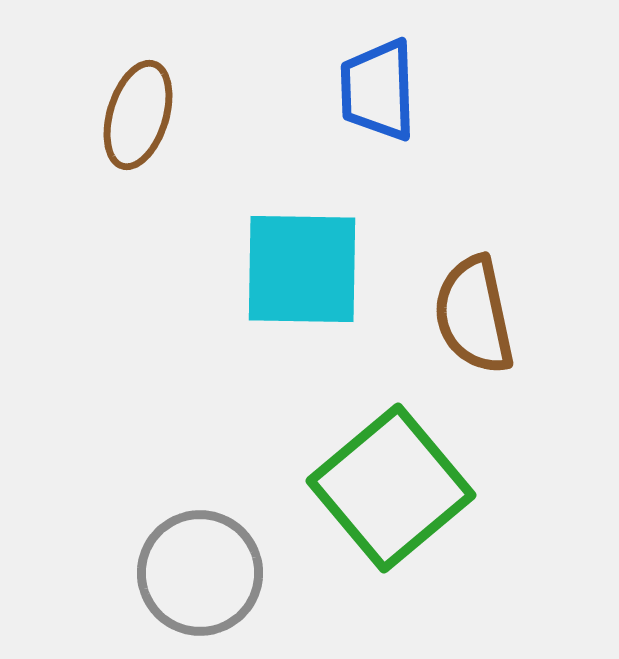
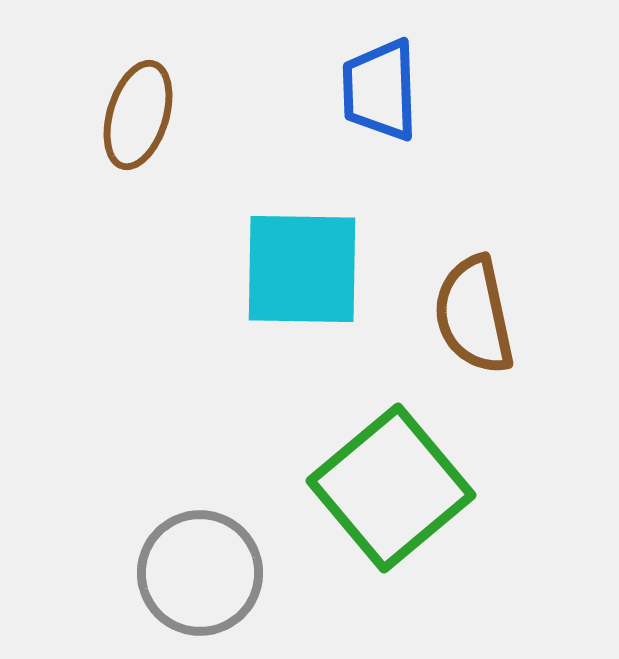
blue trapezoid: moved 2 px right
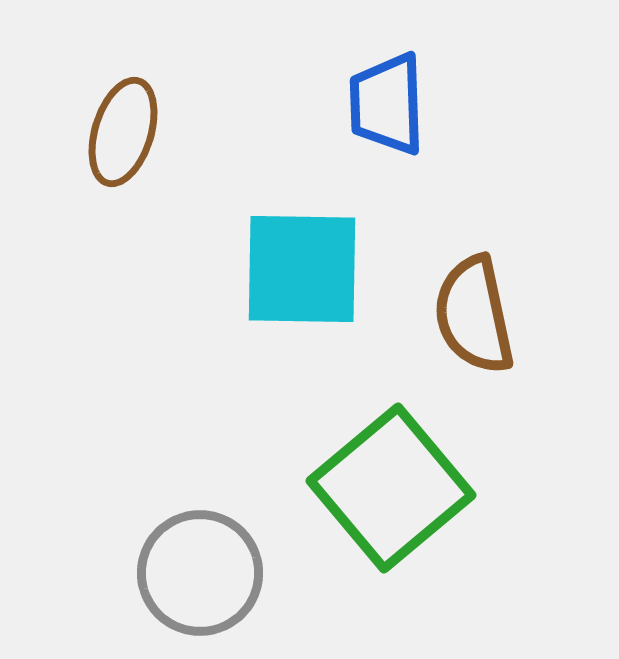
blue trapezoid: moved 7 px right, 14 px down
brown ellipse: moved 15 px left, 17 px down
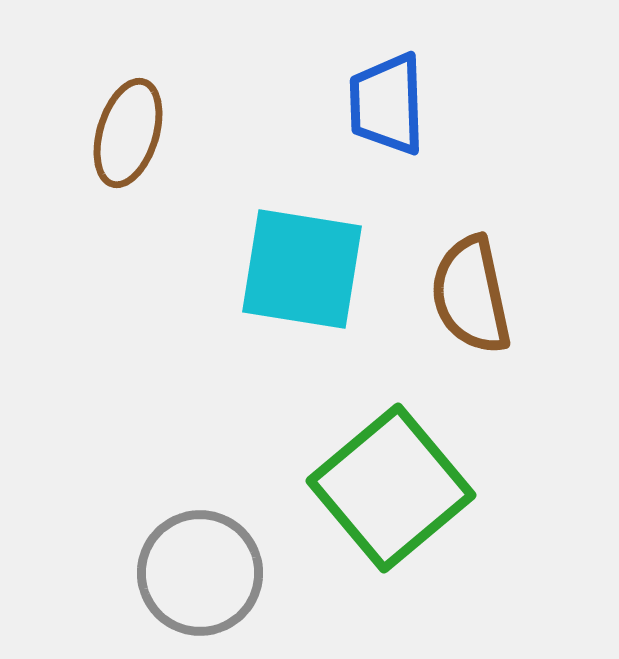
brown ellipse: moved 5 px right, 1 px down
cyan square: rotated 8 degrees clockwise
brown semicircle: moved 3 px left, 20 px up
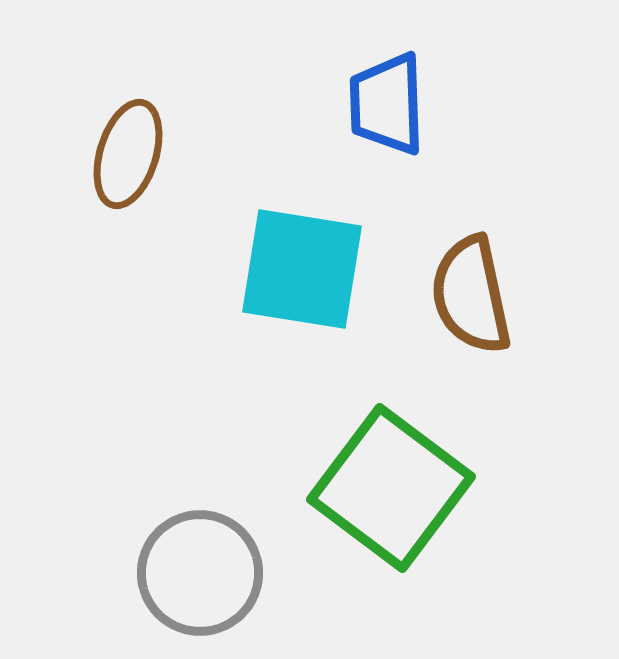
brown ellipse: moved 21 px down
green square: rotated 13 degrees counterclockwise
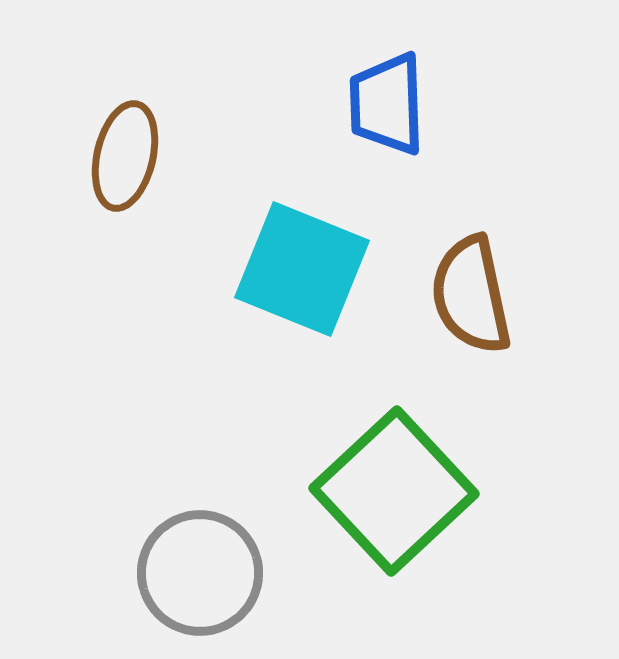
brown ellipse: moved 3 px left, 2 px down; rotated 4 degrees counterclockwise
cyan square: rotated 13 degrees clockwise
green square: moved 3 px right, 3 px down; rotated 10 degrees clockwise
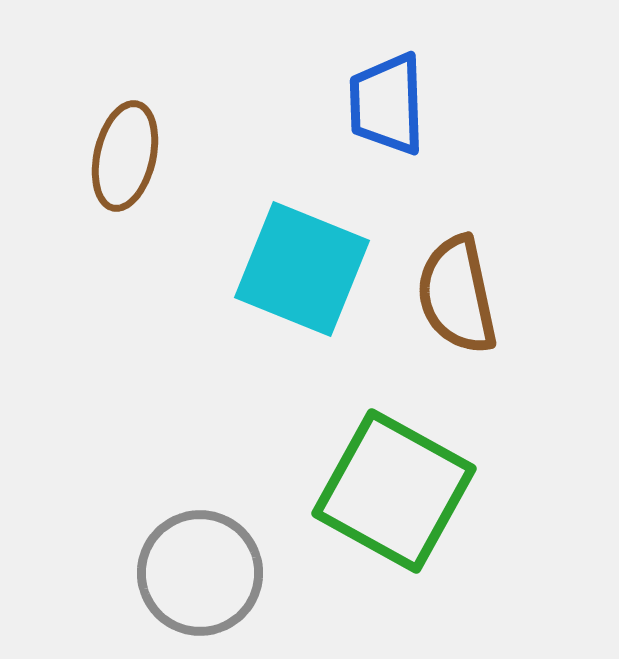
brown semicircle: moved 14 px left
green square: rotated 18 degrees counterclockwise
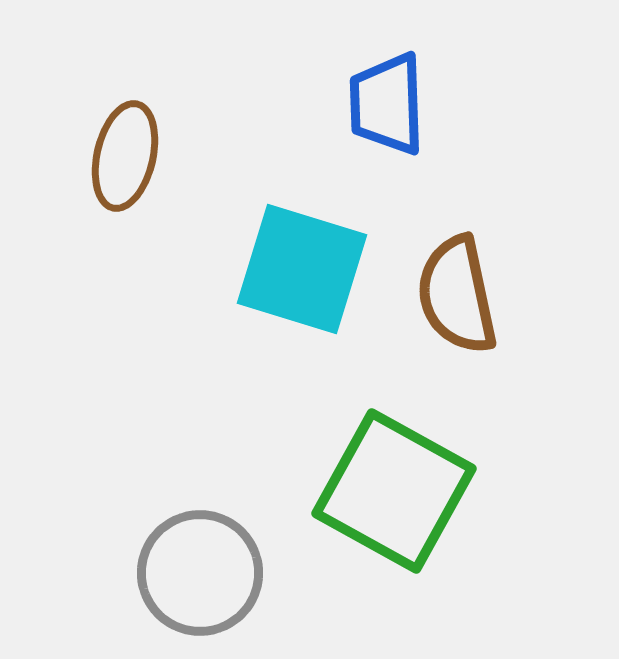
cyan square: rotated 5 degrees counterclockwise
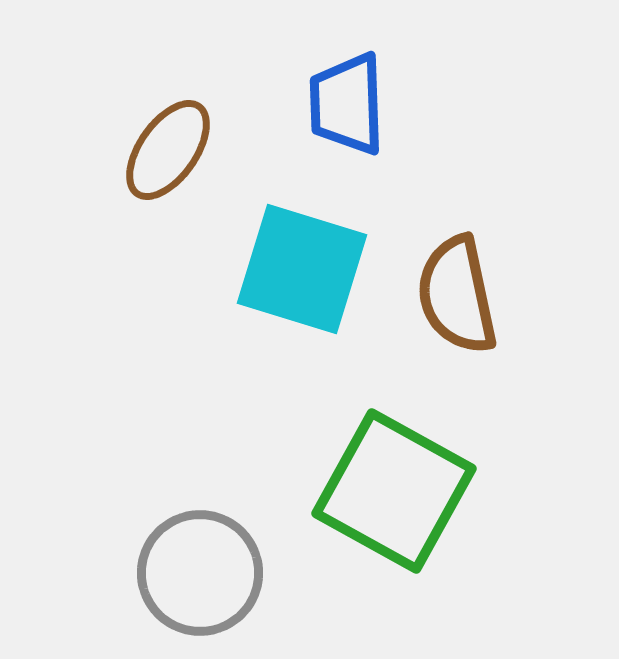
blue trapezoid: moved 40 px left
brown ellipse: moved 43 px right, 6 px up; rotated 22 degrees clockwise
